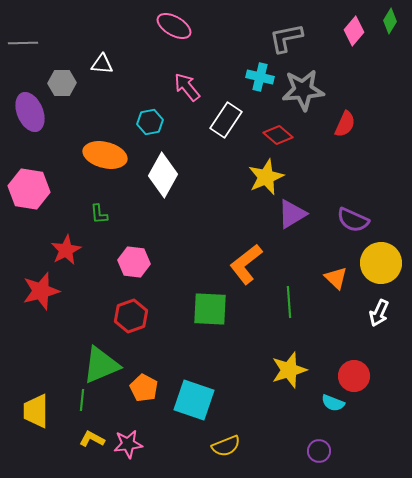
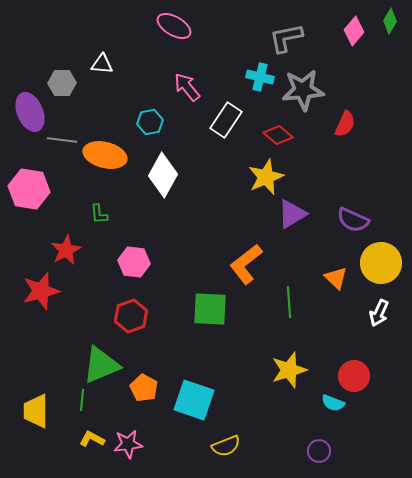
gray line at (23, 43): moved 39 px right, 97 px down; rotated 8 degrees clockwise
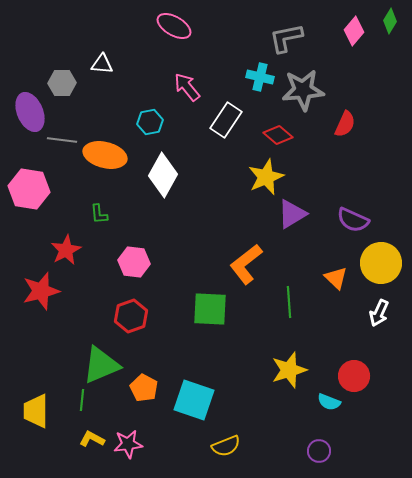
cyan semicircle at (333, 403): moved 4 px left, 1 px up
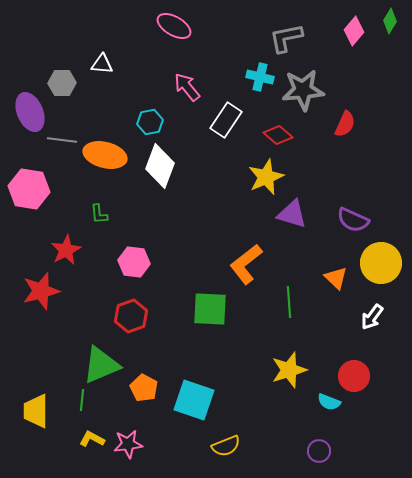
white diamond at (163, 175): moved 3 px left, 9 px up; rotated 9 degrees counterclockwise
purple triangle at (292, 214): rotated 48 degrees clockwise
white arrow at (379, 313): moved 7 px left, 4 px down; rotated 12 degrees clockwise
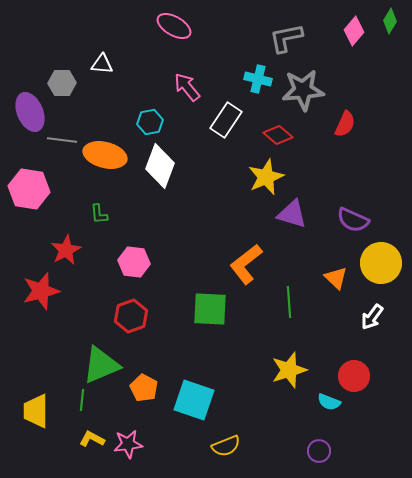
cyan cross at (260, 77): moved 2 px left, 2 px down
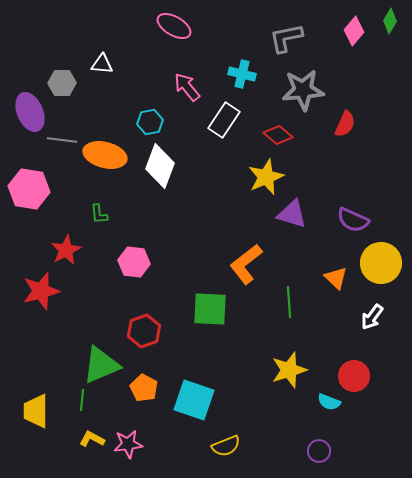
cyan cross at (258, 79): moved 16 px left, 5 px up
white rectangle at (226, 120): moved 2 px left
red hexagon at (131, 316): moved 13 px right, 15 px down
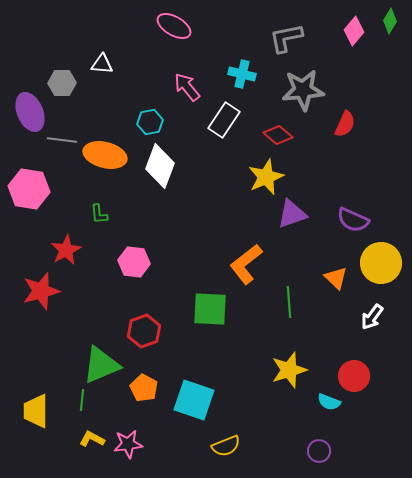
purple triangle at (292, 214): rotated 36 degrees counterclockwise
